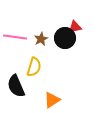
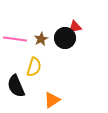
pink line: moved 2 px down
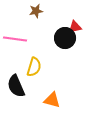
brown star: moved 5 px left, 28 px up; rotated 16 degrees clockwise
orange triangle: rotated 48 degrees clockwise
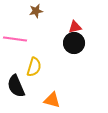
black circle: moved 9 px right, 5 px down
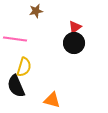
red triangle: rotated 24 degrees counterclockwise
yellow semicircle: moved 10 px left
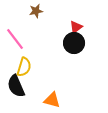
red triangle: moved 1 px right
pink line: rotated 45 degrees clockwise
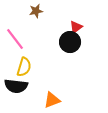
black circle: moved 4 px left, 1 px up
black semicircle: rotated 60 degrees counterclockwise
orange triangle: rotated 36 degrees counterclockwise
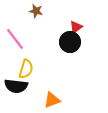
brown star: rotated 24 degrees clockwise
yellow semicircle: moved 2 px right, 2 px down
